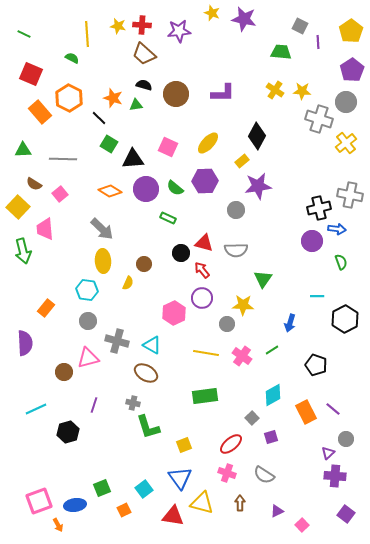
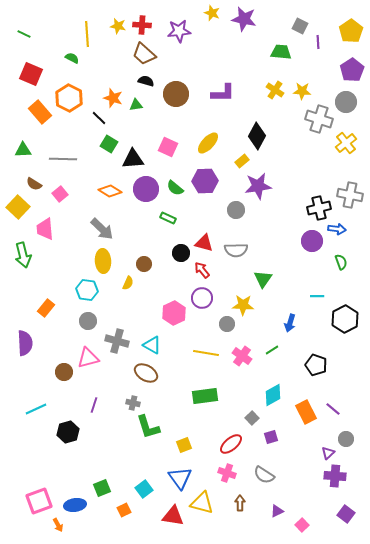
black semicircle at (144, 85): moved 2 px right, 4 px up
green arrow at (23, 251): moved 4 px down
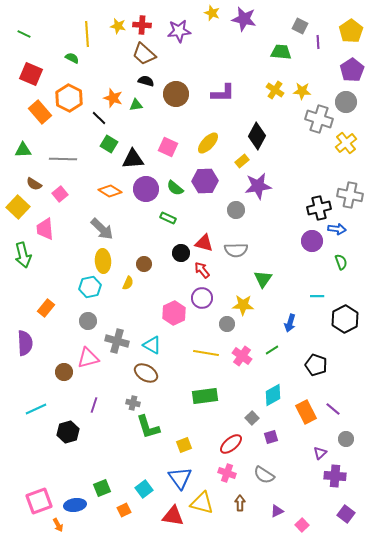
cyan hexagon at (87, 290): moved 3 px right, 3 px up; rotated 20 degrees counterclockwise
purple triangle at (328, 453): moved 8 px left
